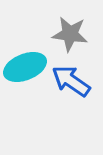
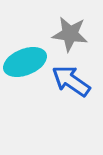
cyan ellipse: moved 5 px up
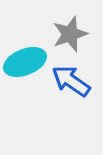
gray star: rotated 27 degrees counterclockwise
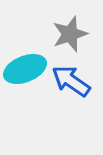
cyan ellipse: moved 7 px down
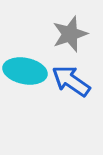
cyan ellipse: moved 2 px down; rotated 33 degrees clockwise
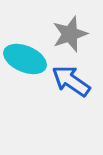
cyan ellipse: moved 12 px up; rotated 12 degrees clockwise
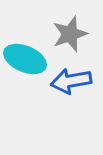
blue arrow: rotated 45 degrees counterclockwise
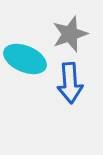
blue arrow: moved 1 px left, 2 px down; rotated 84 degrees counterclockwise
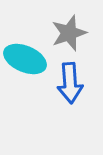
gray star: moved 1 px left, 1 px up
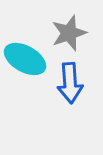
cyan ellipse: rotated 6 degrees clockwise
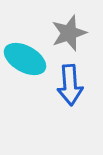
blue arrow: moved 2 px down
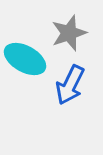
blue arrow: rotated 30 degrees clockwise
